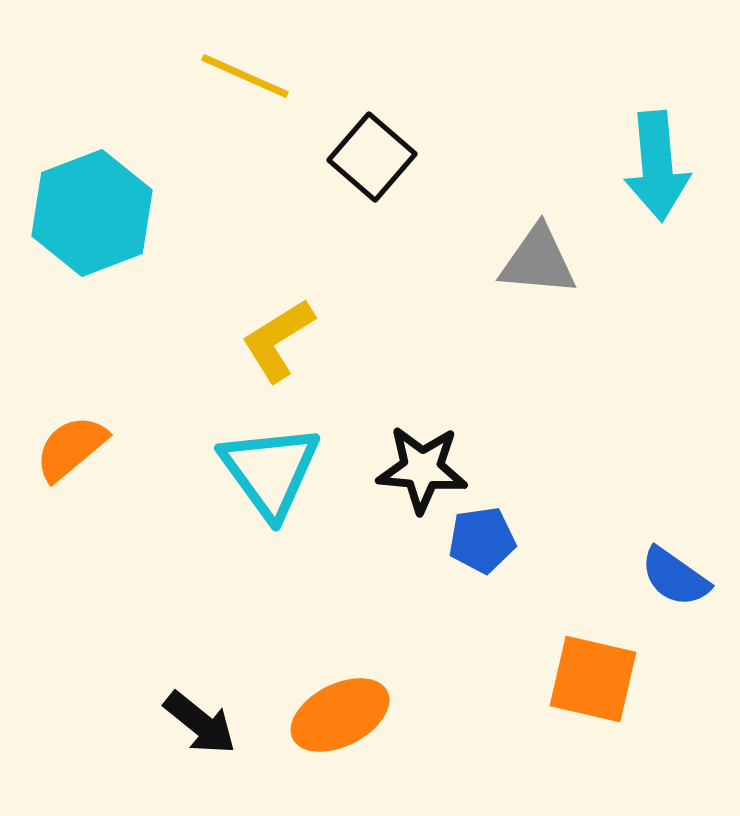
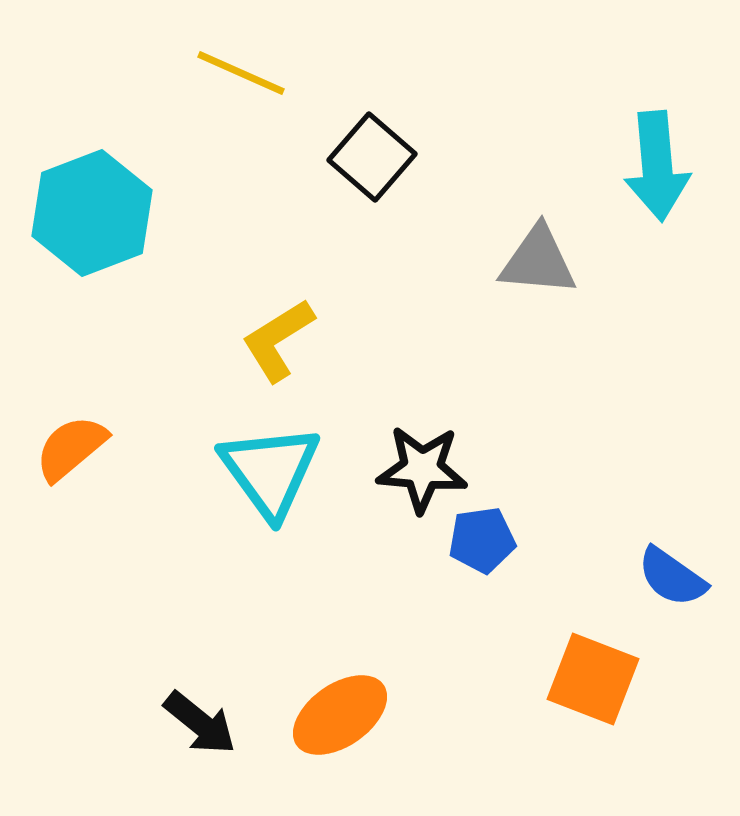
yellow line: moved 4 px left, 3 px up
blue semicircle: moved 3 px left
orange square: rotated 8 degrees clockwise
orange ellipse: rotated 8 degrees counterclockwise
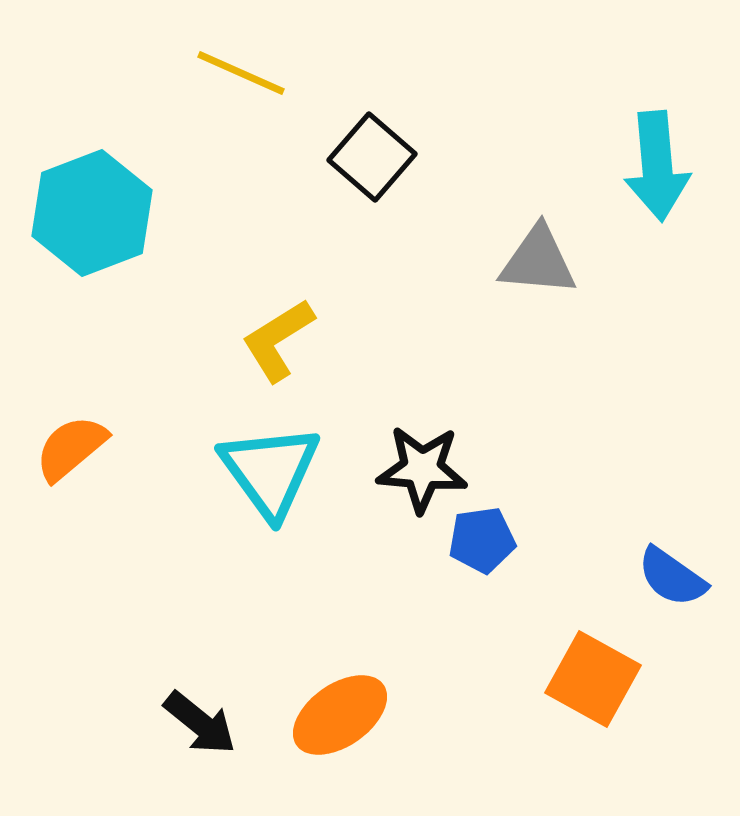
orange square: rotated 8 degrees clockwise
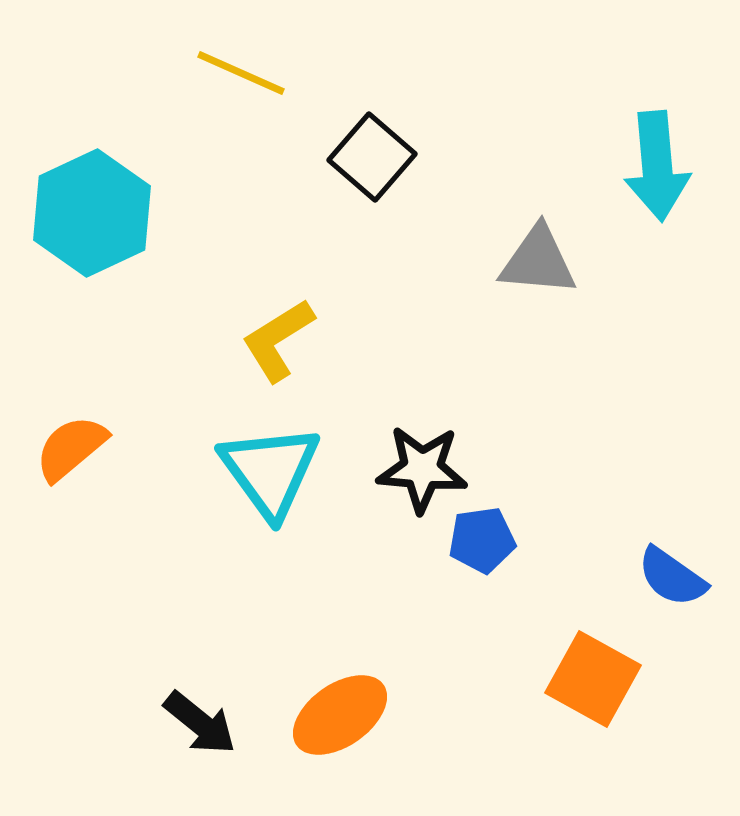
cyan hexagon: rotated 4 degrees counterclockwise
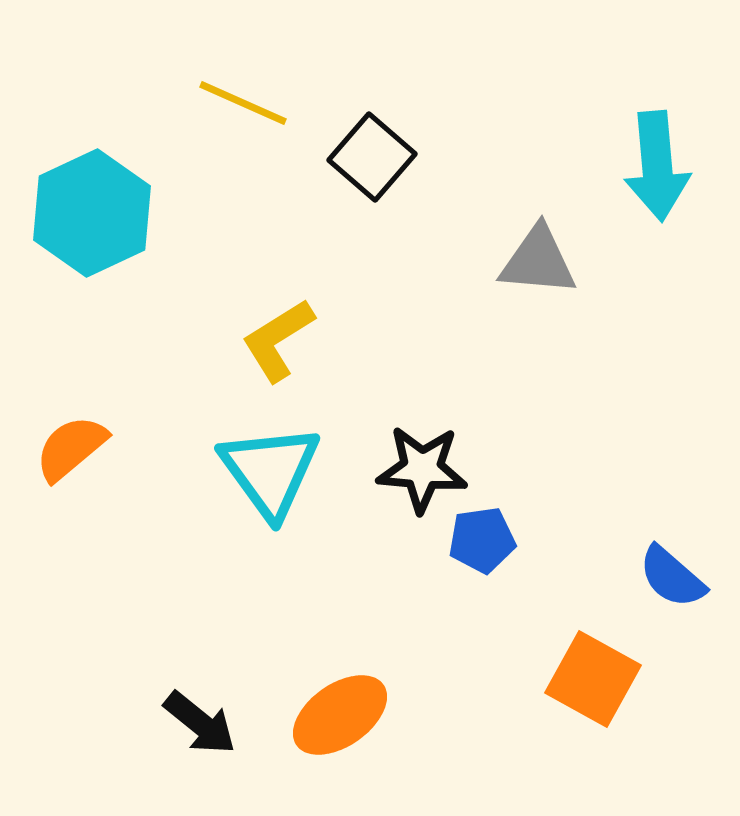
yellow line: moved 2 px right, 30 px down
blue semicircle: rotated 6 degrees clockwise
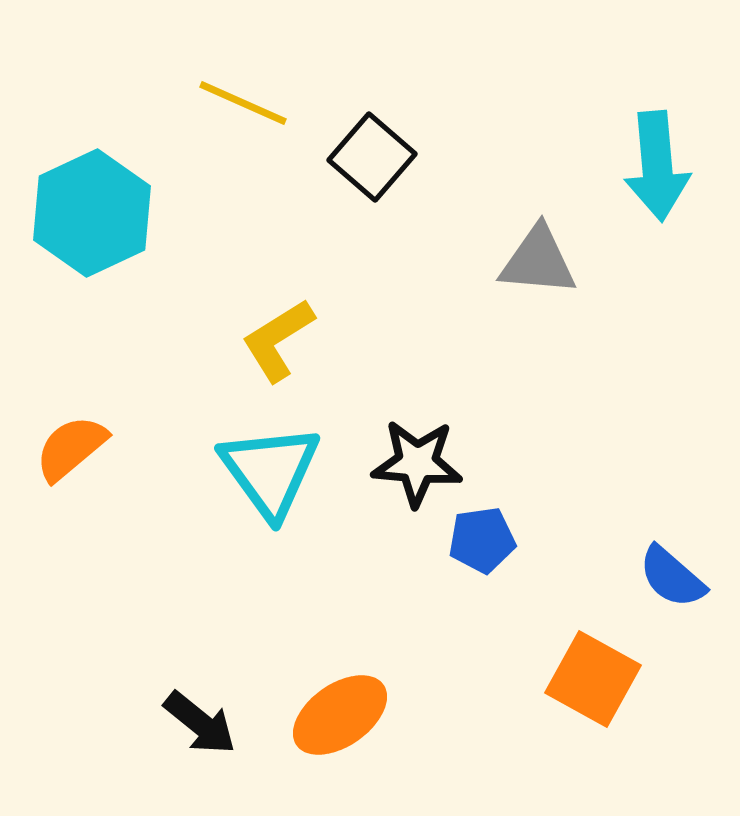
black star: moved 5 px left, 6 px up
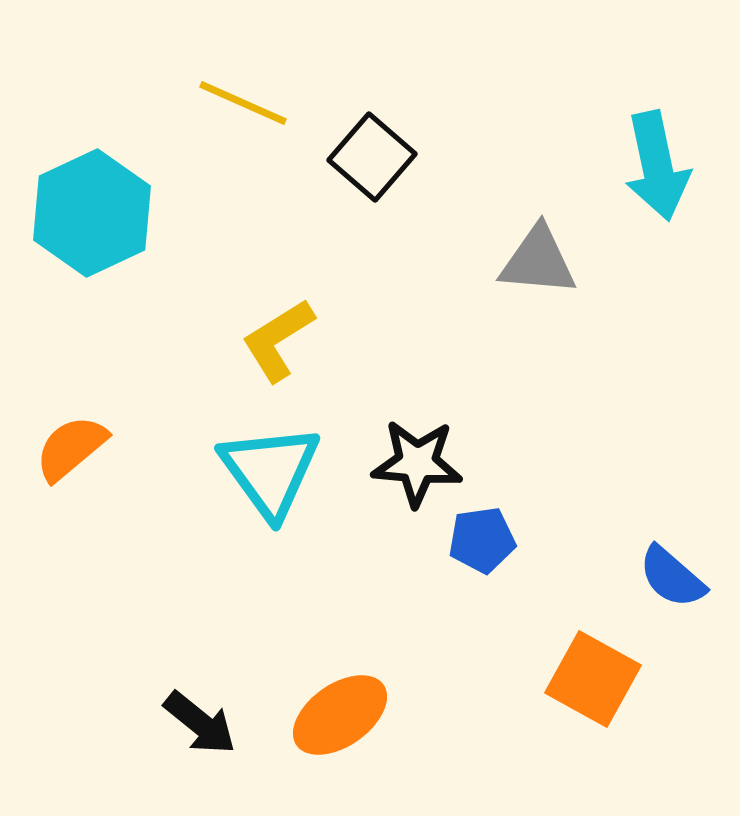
cyan arrow: rotated 7 degrees counterclockwise
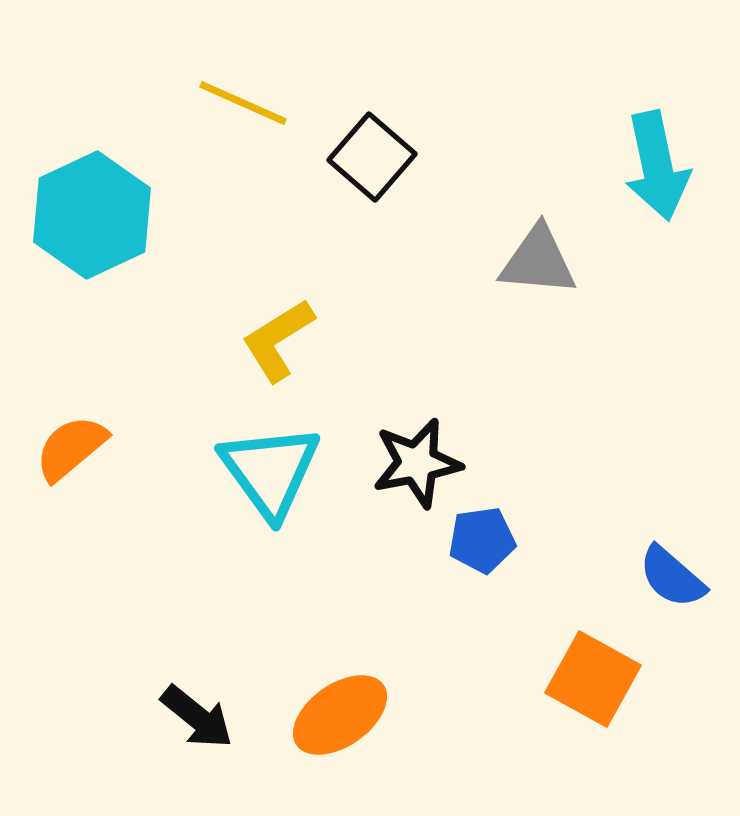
cyan hexagon: moved 2 px down
black star: rotated 16 degrees counterclockwise
black arrow: moved 3 px left, 6 px up
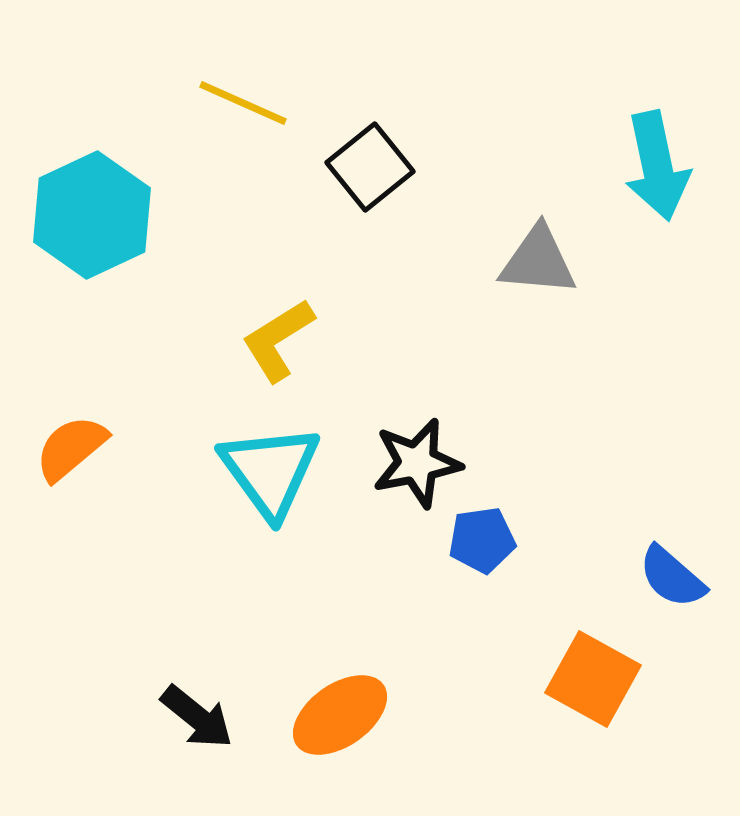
black square: moved 2 px left, 10 px down; rotated 10 degrees clockwise
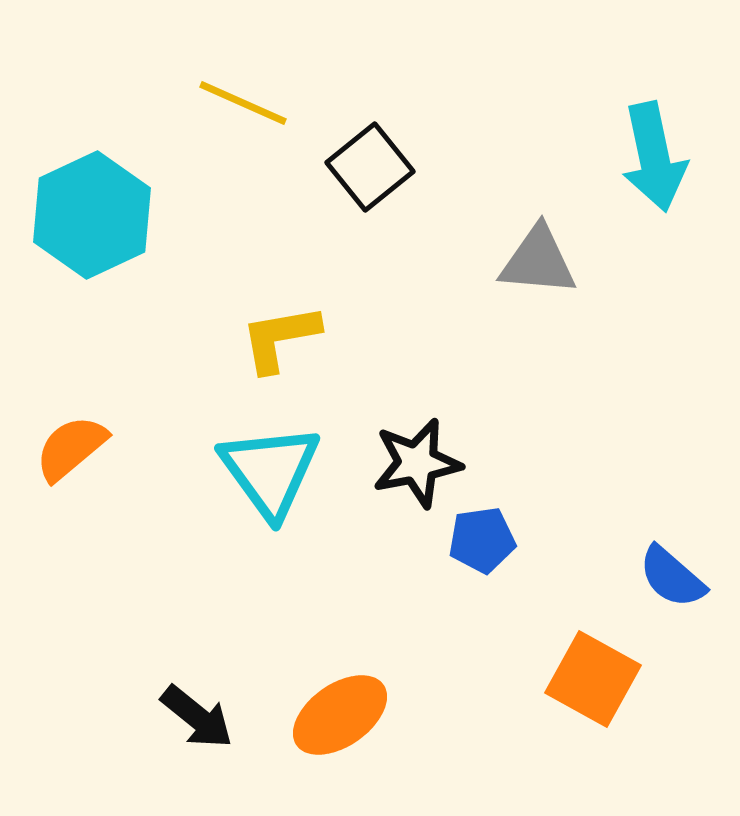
cyan arrow: moved 3 px left, 9 px up
yellow L-shape: moved 2 px right, 2 px up; rotated 22 degrees clockwise
